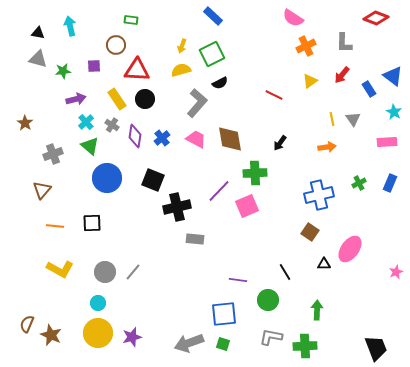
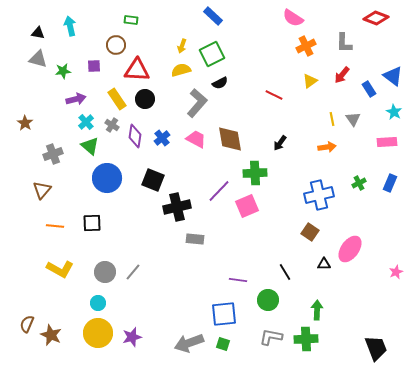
green cross at (305, 346): moved 1 px right, 7 px up
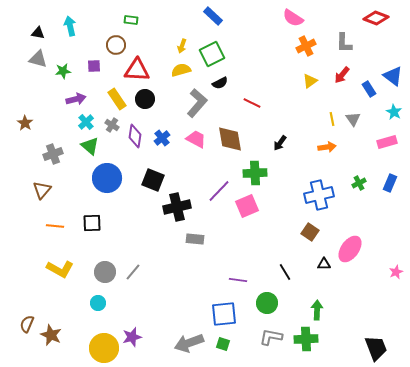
red line at (274, 95): moved 22 px left, 8 px down
pink rectangle at (387, 142): rotated 12 degrees counterclockwise
green circle at (268, 300): moved 1 px left, 3 px down
yellow circle at (98, 333): moved 6 px right, 15 px down
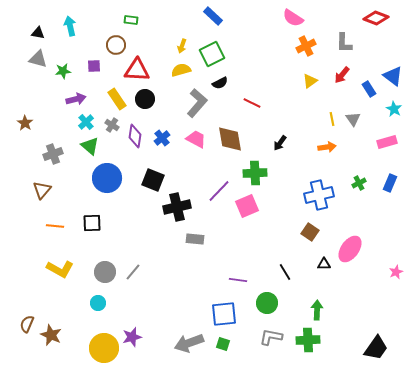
cyan star at (394, 112): moved 3 px up
green cross at (306, 339): moved 2 px right, 1 px down
black trapezoid at (376, 348): rotated 56 degrees clockwise
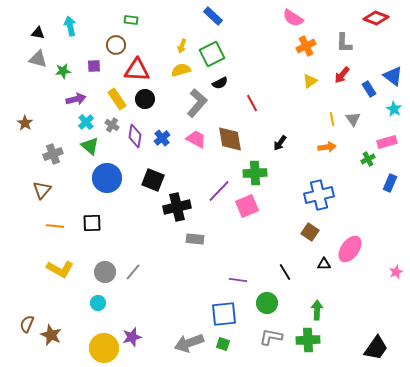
red line at (252, 103): rotated 36 degrees clockwise
green cross at (359, 183): moved 9 px right, 24 px up
